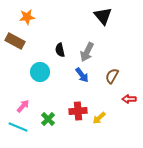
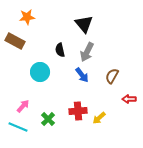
black triangle: moved 19 px left, 8 px down
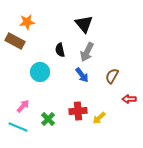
orange star: moved 5 px down
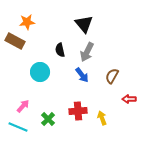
yellow arrow: moved 3 px right; rotated 112 degrees clockwise
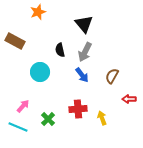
orange star: moved 11 px right, 10 px up; rotated 14 degrees counterclockwise
gray arrow: moved 2 px left
red cross: moved 2 px up
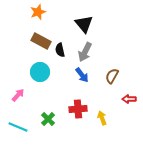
brown rectangle: moved 26 px right
pink arrow: moved 5 px left, 11 px up
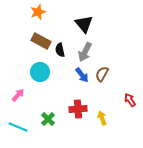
brown semicircle: moved 10 px left, 2 px up
red arrow: moved 1 px right, 1 px down; rotated 56 degrees clockwise
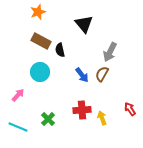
gray arrow: moved 25 px right
red arrow: moved 9 px down
red cross: moved 4 px right, 1 px down
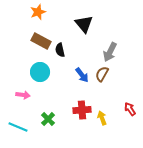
pink arrow: moved 5 px right; rotated 56 degrees clockwise
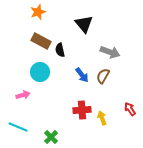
gray arrow: rotated 96 degrees counterclockwise
brown semicircle: moved 1 px right, 2 px down
pink arrow: rotated 24 degrees counterclockwise
green cross: moved 3 px right, 18 px down
